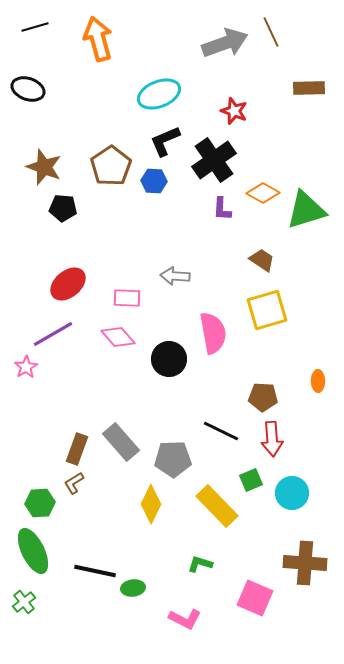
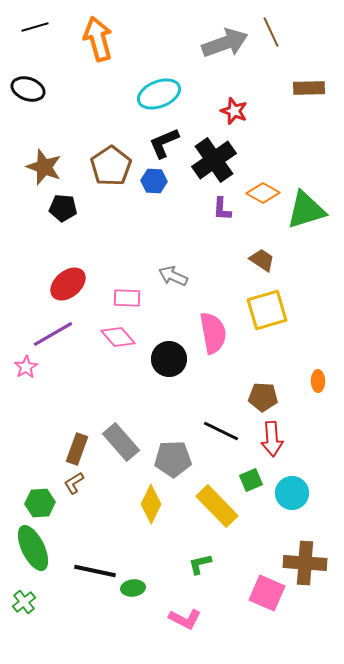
black L-shape at (165, 141): moved 1 px left, 2 px down
gray arrow at (175, 276): moved 2 px left; rotated 20 degrees clockwise
green ellipse at (33, 551): moved 3 px up
green L-shape at (200, 564): rotated 30 degrees counterclockwise
pink square at (255, 598): moved 12 px right, 5 px up
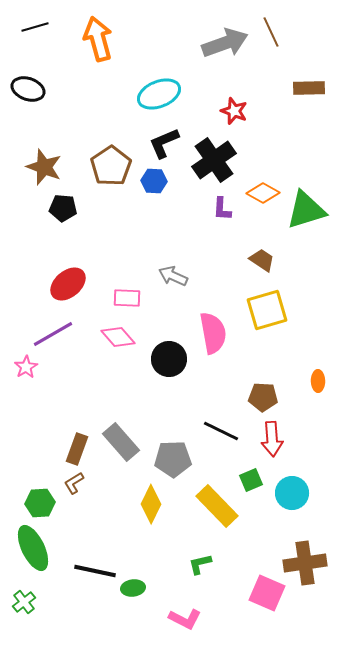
brown cross at (305, 563): rotated 12 degrees counterclockwise
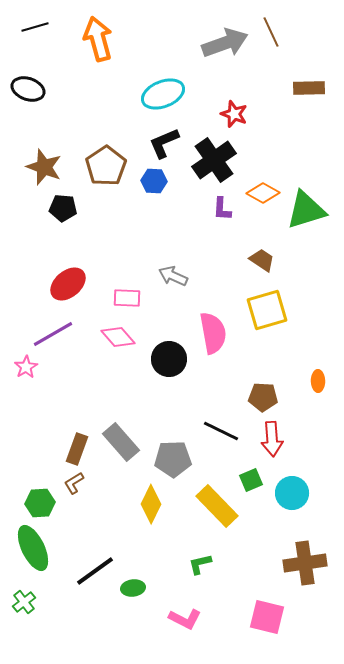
cyan ellipse at (159, 94): moved 4 px right
red star at (234, 111): moved 3 px down
brown pentagon at (111, 166): moved 5 px left
black line at (95, 571): rotated 48 degrees counterclockwise
pink square at (267, 593): moved 24 px down; rotated 9 degrees counterclockwise
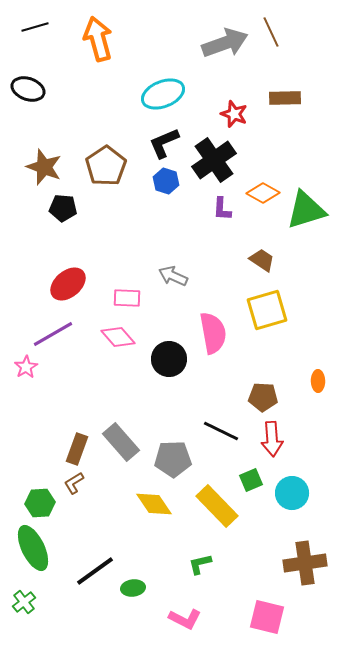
brown rectangle at (309, 88): moved 24 px left, 10 px down
blue hexagon at (154, 181): moved 12 px right; rotated 15 degrees clockwise
yellow diamond at (151, 504): moved 3 px right; rotated 60 degrees counterclockwise
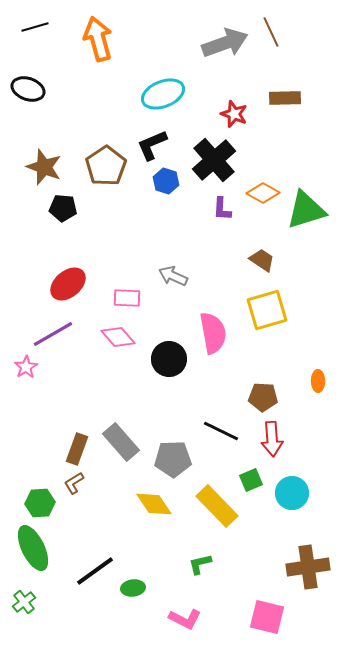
black L-shape at (164, 143): moved 12 px left, 2 px down
black cross at (214, 160): rotated 6 degrees counterclockwise
brown cross at (305, 563): moved 3 px right, 4 px down
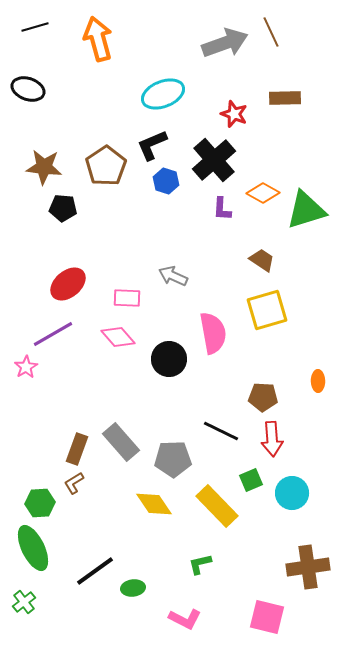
brown star at (44, 167): rotated 15 degrees counterclockwise
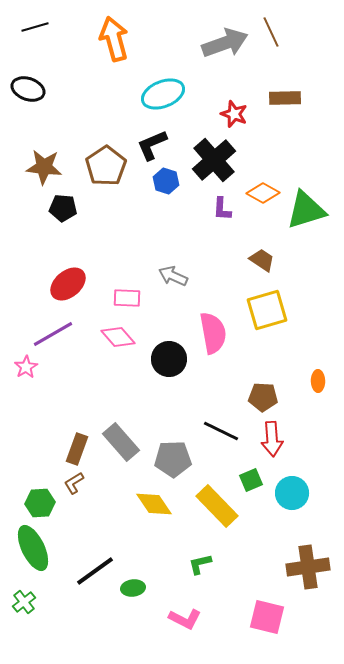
orange arrow at (98, 39): moved 16 px right
